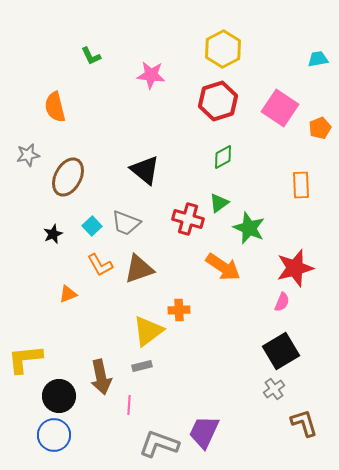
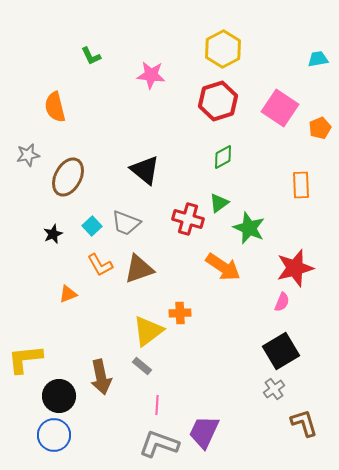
orange cross: moved 1 px right, 3 px down
gray rectangle: rotated 54 degrees clockwise
pink line: moved 28 px right
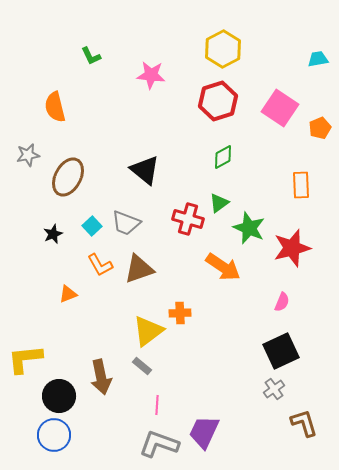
red star: moved 3 px left, 20 px up
black square: rotated 6 degrees clockwise
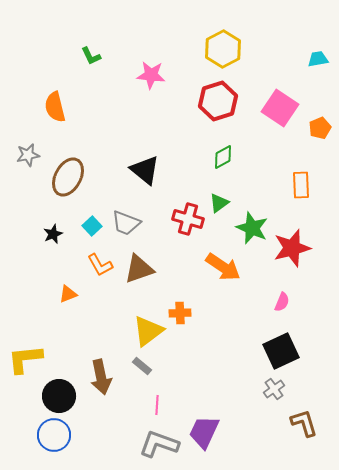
green star: moved 3 px right
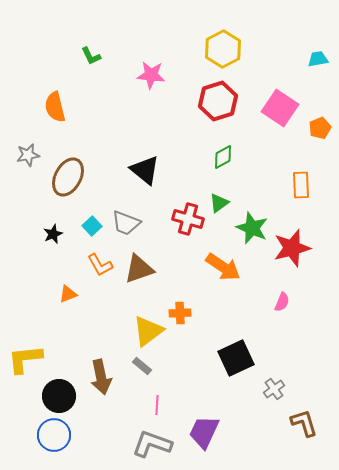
black square: moved 45 px left, 7 px down
gray L-shape: moved 7 px left
